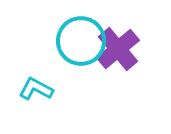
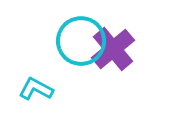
purple cross: moved 5 px left
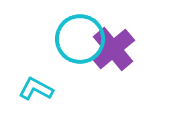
cyan circle: moved 1 px left, 2 px up
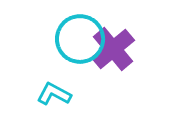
cyan L-shape: moved 18 px right, 5 px down
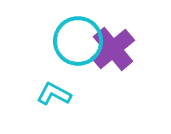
cyan circle: moved 2 px left, 2 px down
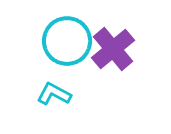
cyan circle: moved 11 px left
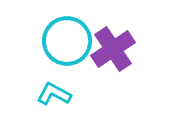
purple cross: rotated 6 degrees clockwise
